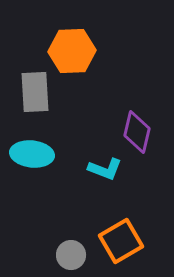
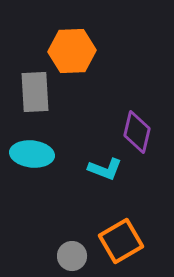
gray circle: moved 1 px right, 1 px down
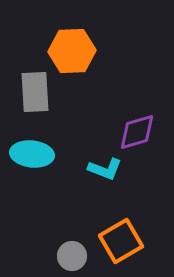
purple diamond: rotated 60 degrees clockwise
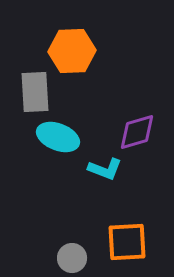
cyan ellipse: moved 26 px right, 17 px up; rotated 15 degrees clockwise
orange square: moved 6 px right, 1 px down; rotated 27 degrees clockwise
gray circle: moved 2 px down
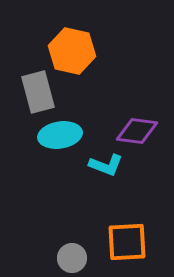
orange hexagon: rotated 15 degrees clockwise
gray rectangle: moved 3 px right; rotated 12 degrees counterclockwise
purple diamond: moved 1 px up; rotated 24 degrees clockwise
cyan ellipse: moved 2 px right, 2 px up; rotated 30 degrees counterclockwise
cyan L-shape: moved 1 px right, 4 px up
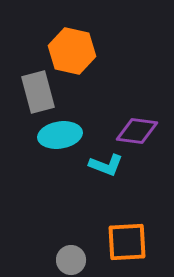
gray circle: moved 1 px left, 2 px down
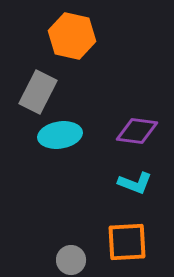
orange hexagon: moved 15 px up
gray rectangle: rotated 42 degrees clockwise
cyan L-shape: moved 29 px right, 18 px down
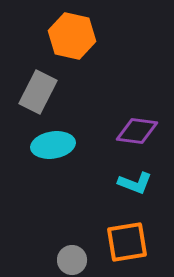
cyan ellipse: moved 7 px left, 10 px down
orange square: rotated 6 degrees counterclockwise
gray circle: moved 1 px right
